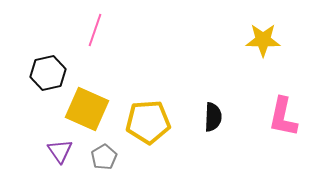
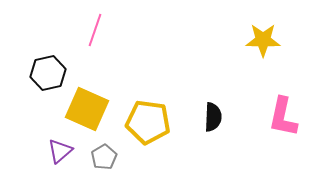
yellow pentagon: rotated 12 degrees clockwise
purple triangle: rotated 24 degrees clockwise
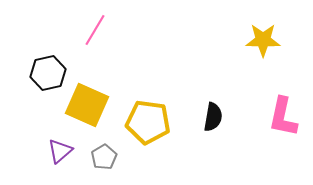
pink line: rotated 12 degrees clockwise
yellow square: moved 4 px up
black semicircle: rotated 8 degrees clockwise
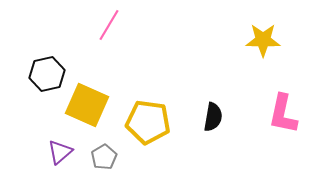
pink line: moved 14 px right, 5 px up
black hexagon: moved 1 px left, 1 px down
pink L-shape: moved 3 px up
purple triangle: moved 1 px down
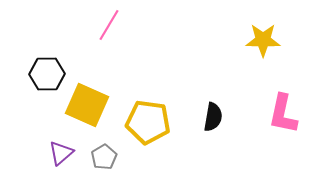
black hexagon: rotated 12 degrees clockwise
purple triangle: moved 1 px right, 1 px down
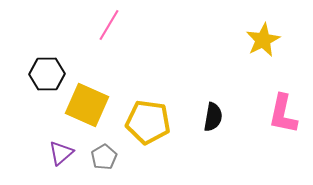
yellow star: rotated 28 degrees counterclockwise
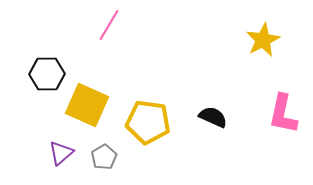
black semicircle: rotated 76 degrees counterclockwise
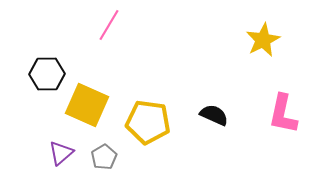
black semicircle: moved 1 px right, 2 px up
